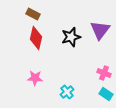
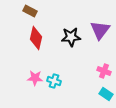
brown rectangle: moved 3 px left, 3 px up
black star: rotated 12 degrees clockwise
pink cross: moved 2 px up
cyan cross: moved 13 px left, 11 px up; rotated 32 degrees counterclockwise
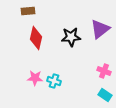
brown rectangle: moved 2 px left; rotated 32 degrees counterclockwise
purple triangle: moved 1 px up; rotated 15 degrees clockwise
cyan rectangle: moved 1 px left, 1 px down
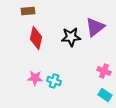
purple triangle: moved 5 px left, 2 px up
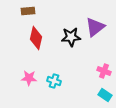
pink star: moved 6 px left
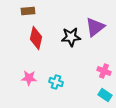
cyan cross: moved 2 px right, 1 px down
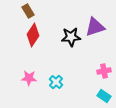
brown rectangle: rotated 64 degrees clockwise
purple triangle: rotated 20 degrees clockwise
red diamond: moved 3 px left, 3 px up; rotated 20 degrees clockwise
pink cross: rotated 32 degrees counterclockwise
cyan cross: rotated 24 degrees clockwise
cyan rectangle: moved 1 px left, 1 px down
